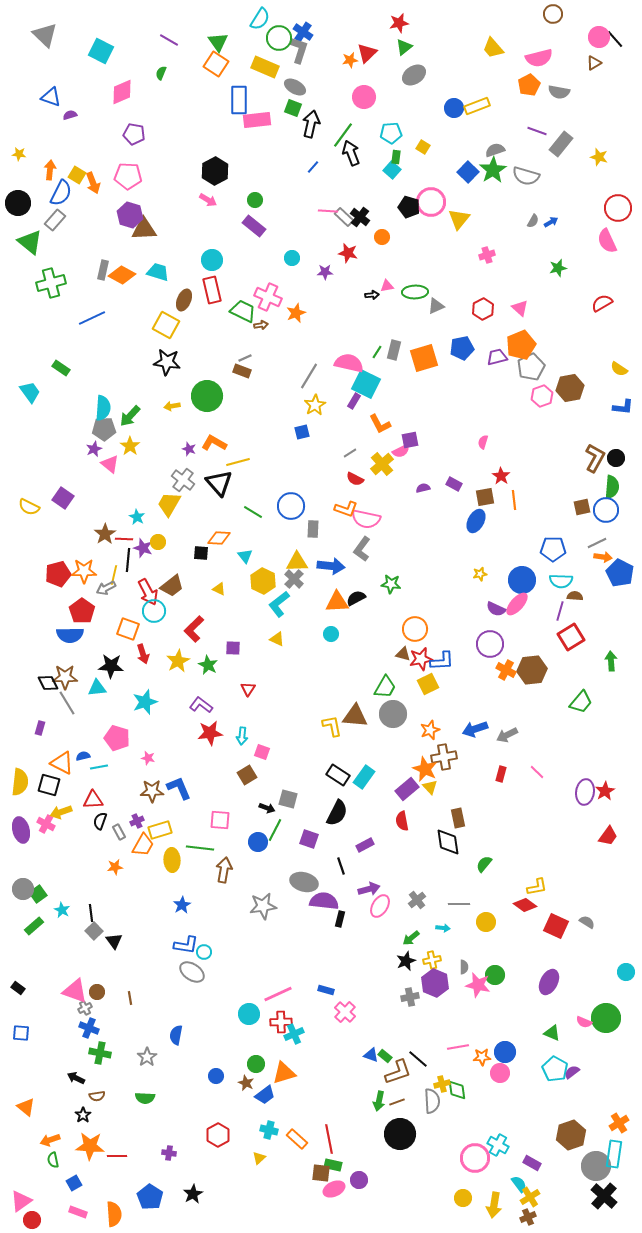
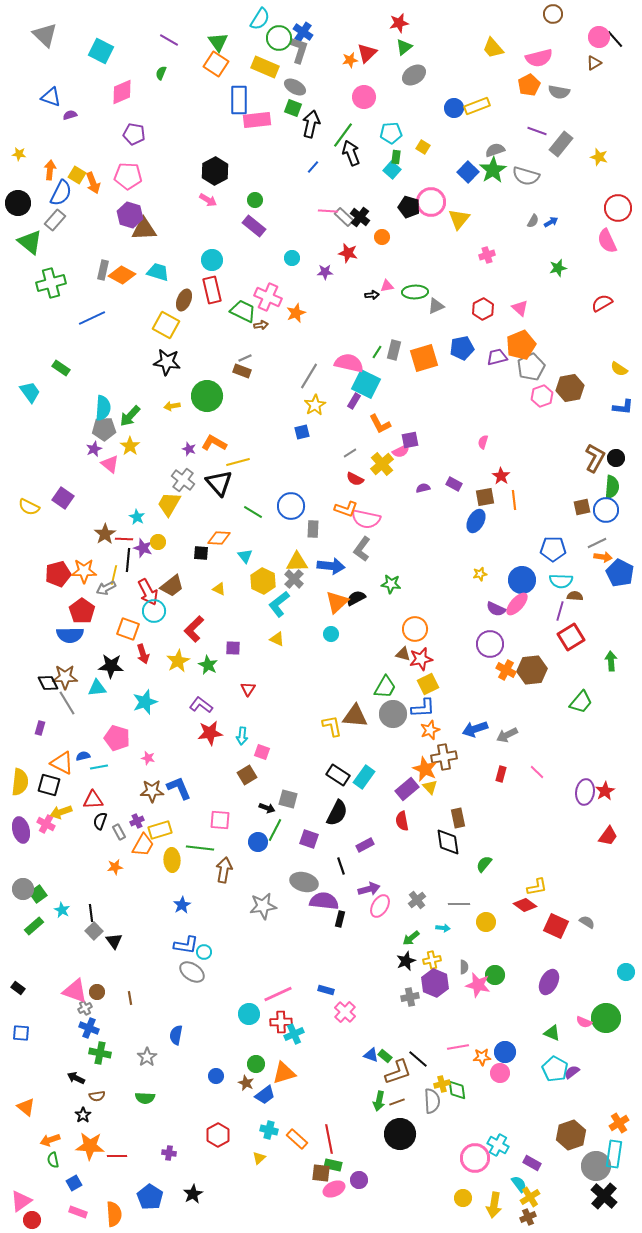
orange triangle at (337, 602): rotated 40 degrees counterclockwise
blue L-shape at (442, 661): moved 19 px left, 47 px down
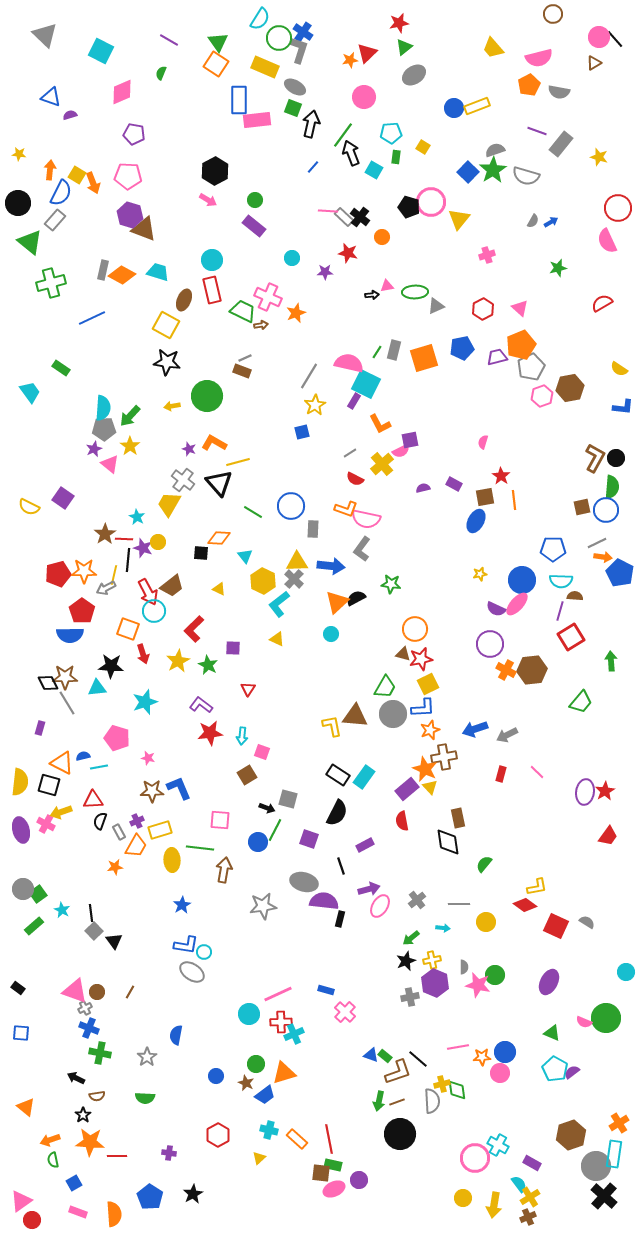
cyan square at (392, 170): moved 18 px left; rotated 12 degrees counterclockwise
brown triangle at (144, 229): rotated 24 degrees clockwise
orange trapezoid at (143, 845): moved 7 px left, 1 px down
brown line at (130, 998): moved 6 px up; rotated 40 degrees clockwise
orange star at (90, 1146): moved 4 px up
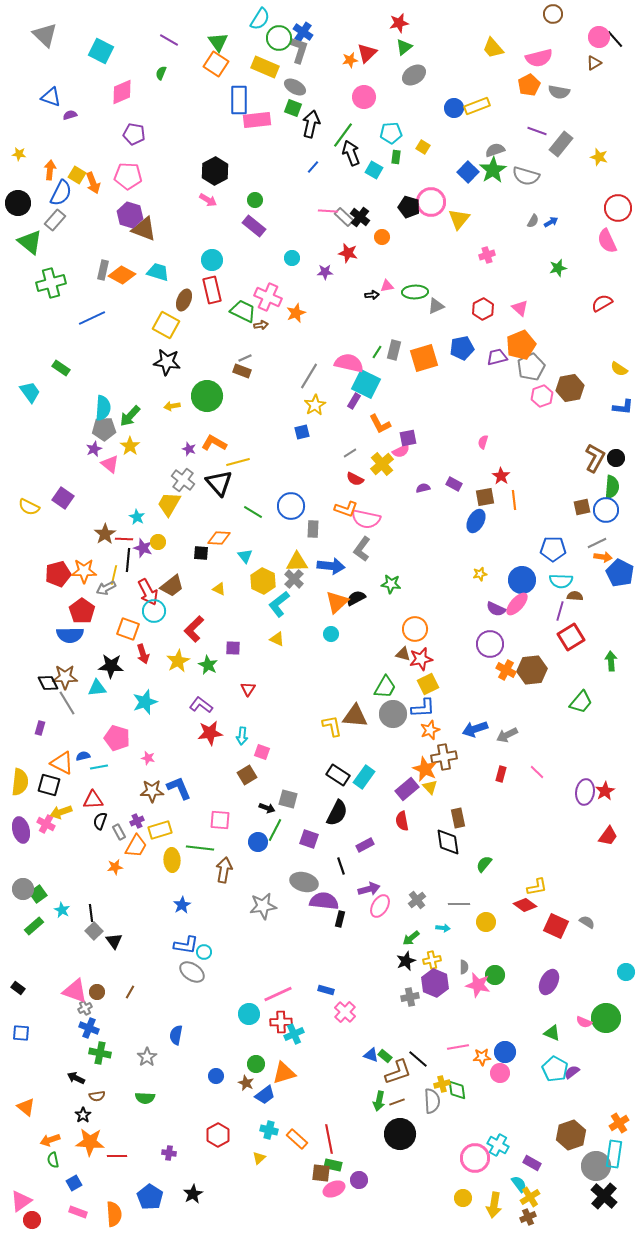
purple square at (410, 440): moved 2 px left, 2 px up
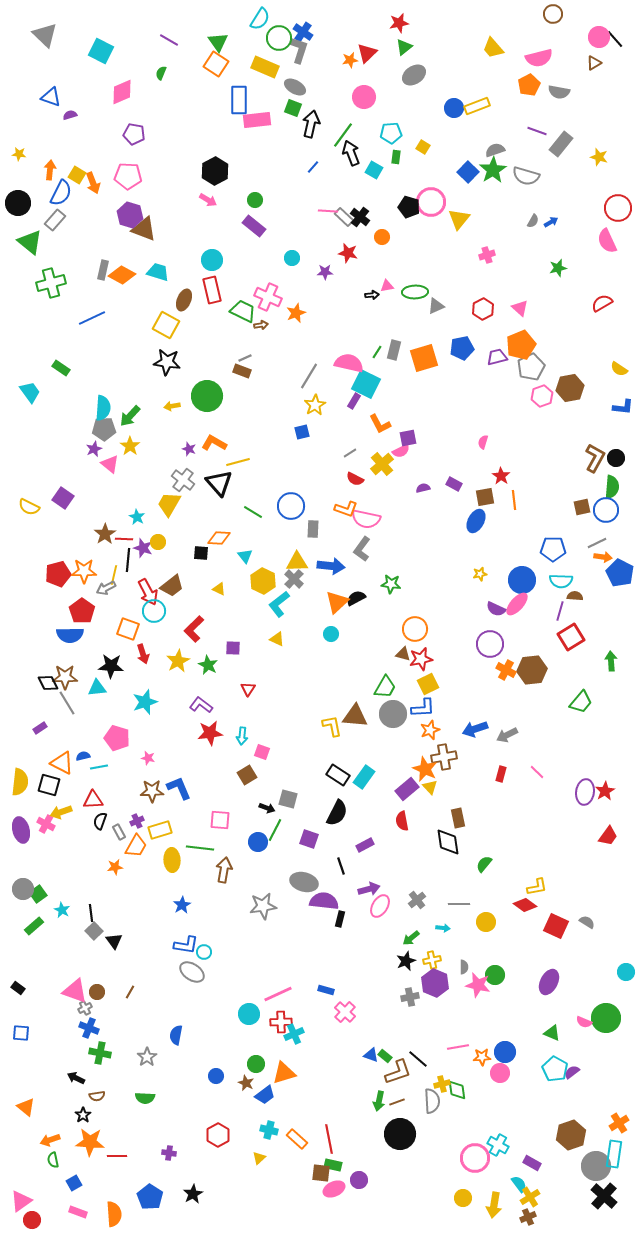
purple rectangle at (40, 728): rotated 40 degrees clockwise
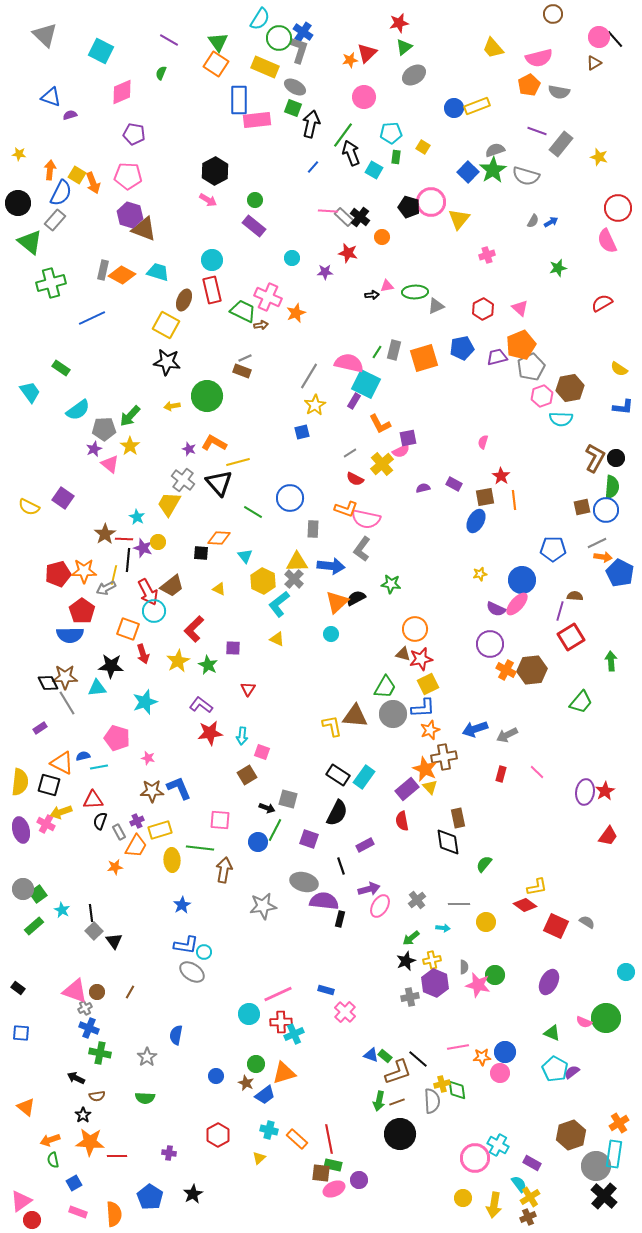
cyan semicircle at (103, 408): moved 25 px left, 2 px down; rotated 50 degrees clockwise
blue circle at (291, 506): moved 1 px left, 8 px up
cyan semicircle at (561, 581): moved 162 px up
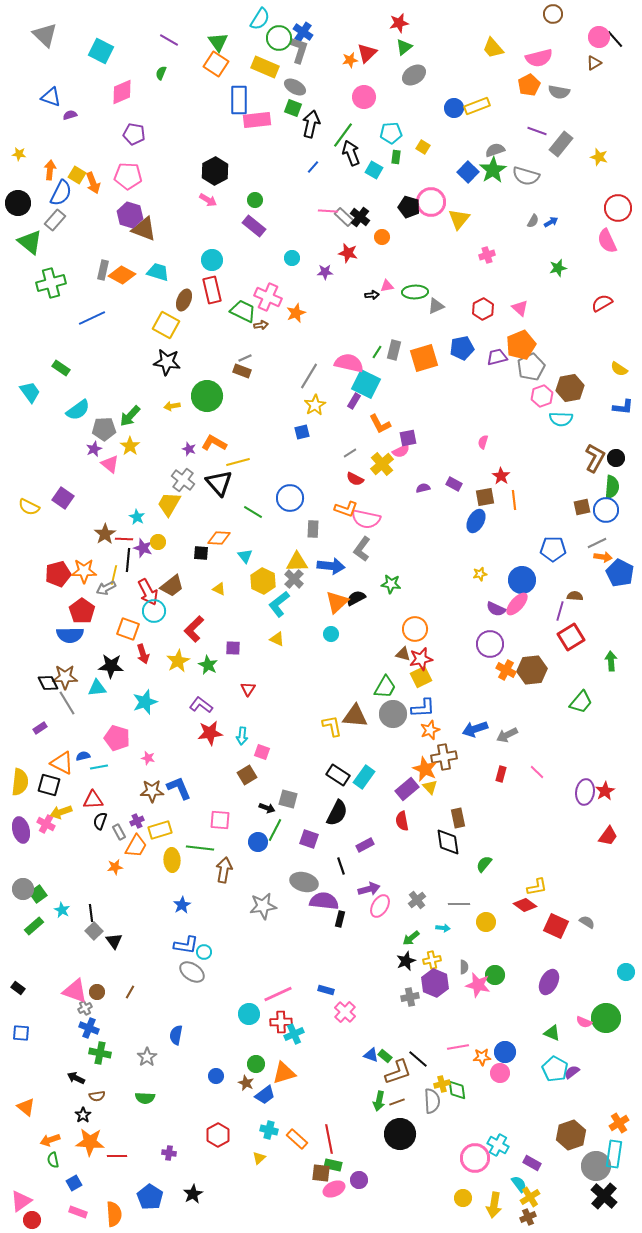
yellow square at (428, 684): moved 7 px left, 7 px up
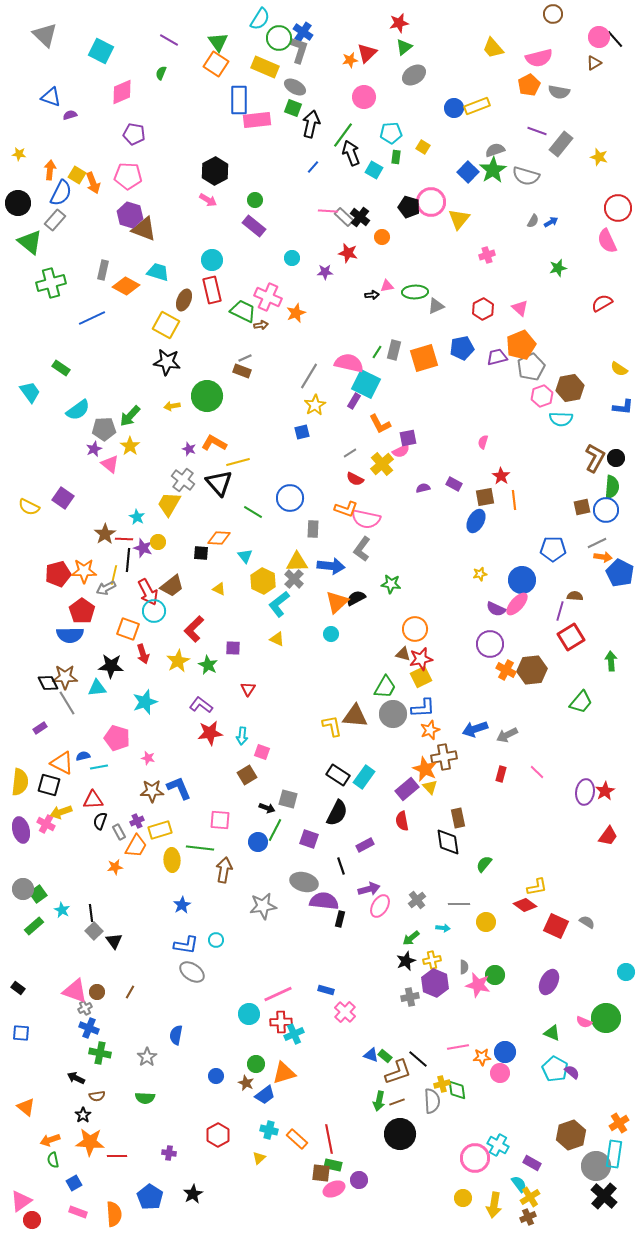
orange diamond at (122, 275): moved 4 px right, 11 px down
cyan circle at (204, 952): moved 12 px right, 12 px up
purple semicircle at (572, 1072): rotated 77 degrees clockwise
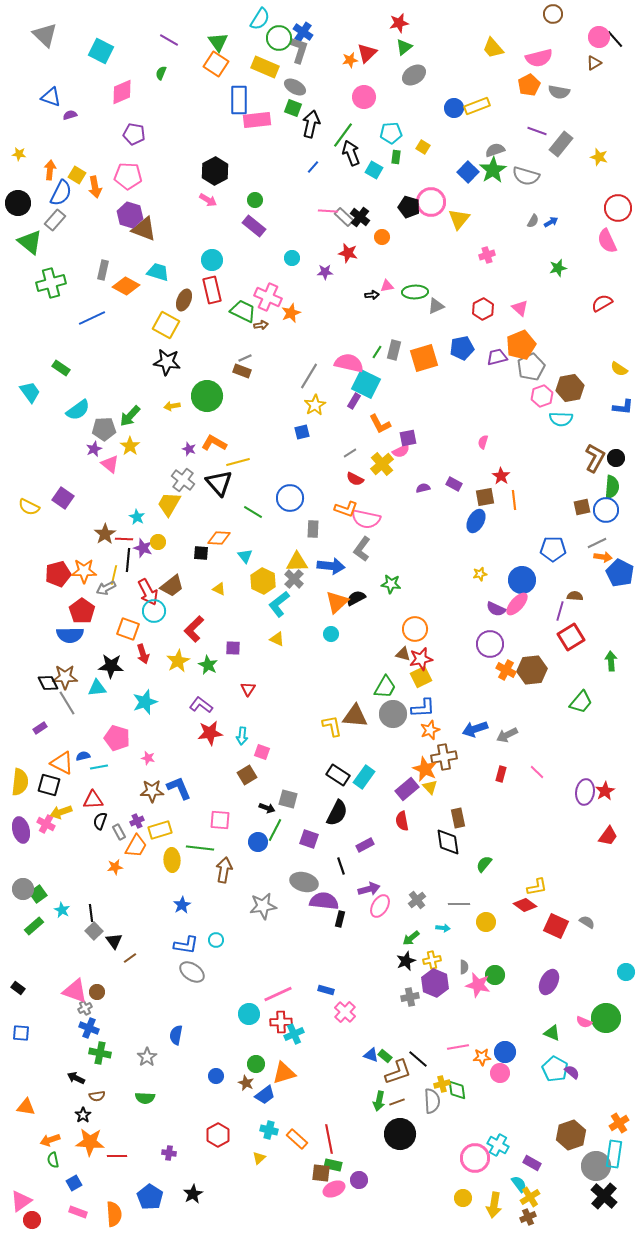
orange arrow at (93, 183): moved 2 px right, 4 px down; rotated 10 degrees clockwise
orange star at (296, 313): moved 5 px left
brown line at (130, 992): moved 34 px up; rotated 24 degrees clockwise
orange triangle at (26, 1107): rotated 30 degrees counterclockwise
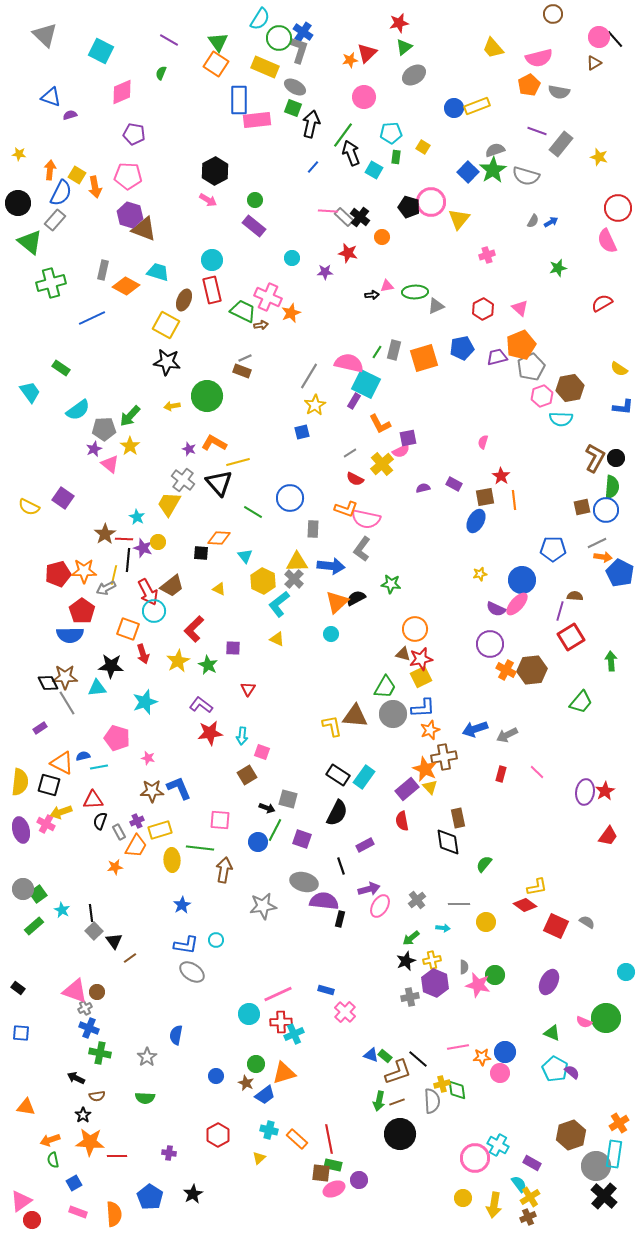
purple square at (309, 839): moved 7 px left
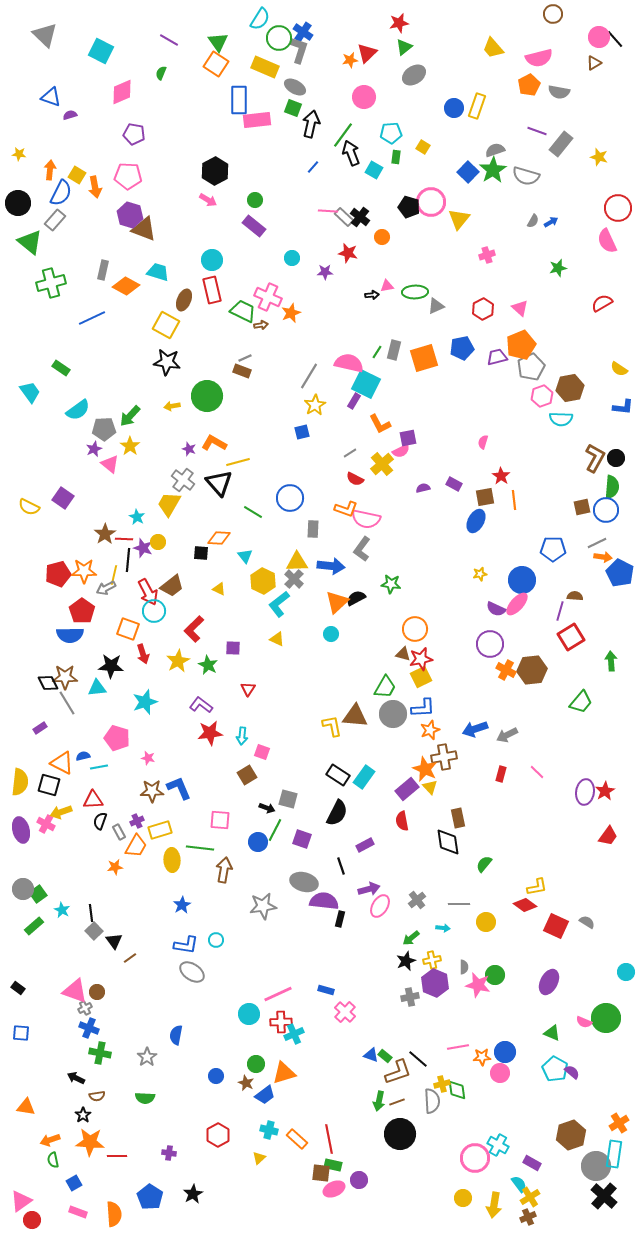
yellow rectangle at (477, 106): rotated 50 degrees counterclockwise
